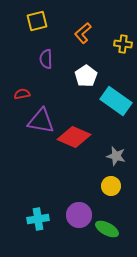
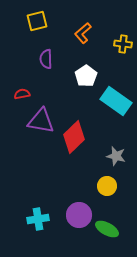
red diamond: rotated 68 degrees counterclockwise
yellow circle: moved 4 px left
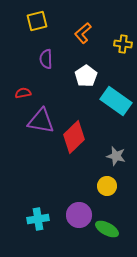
red semicircle: moved 1 px right, 1 px up
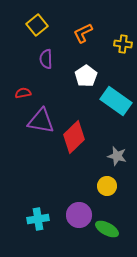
yellow square: moved 4 px down; rotated 25 degrees counterclockwise
orange L-shape: rotated 15 degrees clockwise
gray star: moved 1 px right
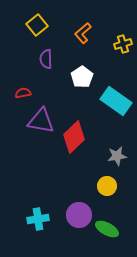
orange L-shape: rotated 15 degrees counterclockwise
yellow cross: rotated 24 degrees counterclockwise
white pentagon: moved 4 px left, 1 px down
gray star: rotated 24 degrees counterclockwise
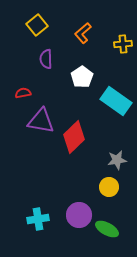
yellow cross: rotated 12 degrees clockwise
gray star: moved 4 px down
yellow circle: moved 2 px right, 1 px down
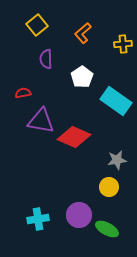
red diamond: rotated 68 degrees clockwise
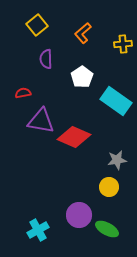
cyan cross: moved 11 px down; rotated 20 degrees counterclockwise
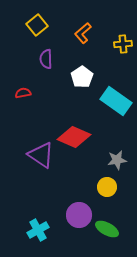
purple triangle: moved 34 px down; rotated 24 degrees clockwise
yellow circle: moved 2 px left
